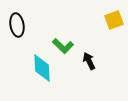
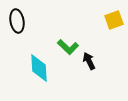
black ellipse: moved 4 px up
green L-shape: moved 5 px right, 1 px down
cyan diamond: moved 3 px left
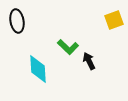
cyan diamond: moved 1 px left, 1 px down
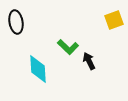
black ellipse: moved 1 px left, 1 px down
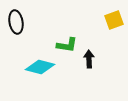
green L-shape: moved 1 px left, 2 px up; rotated 35 degrees counterclockwise
black arrow: moved 2 px up; rotated 24 degrees clockwise
cyan diamond: moved 2 px right, 2 px up; rotated 72 degrees counterclockwise
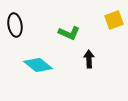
black ellipse: moved 1 px left, 3 px down
green L-shape: moved 2 px right, 12 px up; rotated 15 degrees clockwise
cyan diamond: moved 2 px left, 2 px up; rotated 24 degrees clockwise
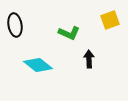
yellow square: moved 4 px left
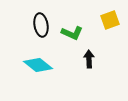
black ellipse: moved 26 px right
green L-shape: moved 3 px right
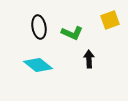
black ellipse: moved 2 px left, 2 px down
